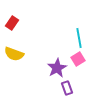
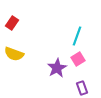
cyan line: moved 2 px left, 2 px up; rotated 30 degrees clockwise
purple rectangle: moved 15 px right
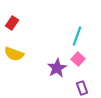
pink square: rotated 16 degrees counterclockwise
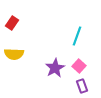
yellow semicircle: rotated 18 degrees counterclockwise
pink square: moved 1 px right, 7 px down
purple star: moved 2 px left
purple rectangle: moved 2 px up
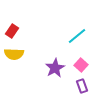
red rectangle: moved 8 px down
cyan line: rotated 30 degrees clockwise
pink square: moved 2 px right, 1 px up
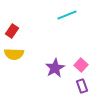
cyan line: moved 10 px left, 21 px up; rotated 18 degrees clockwise
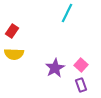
cyan line: moved 2 px up; rotated 42 degrees counterclockwise
purple rectangle: moved 1 px left, 1 px up
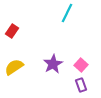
yellow semicircle: moved 13 px down; rotated 144 degrees clockwise
purple star: moved 2 px left, 4 px up
